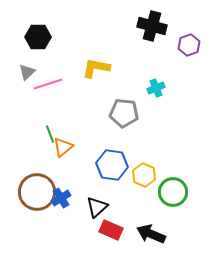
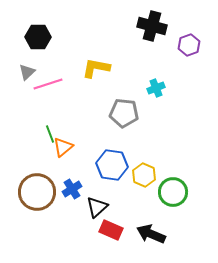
blue cross: moved 11 px right, 9 px up
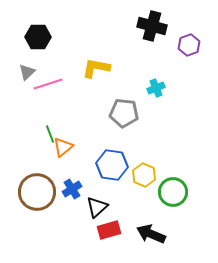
red rectangle: moved 2 px left; rotated 40 degrees counterclockwise
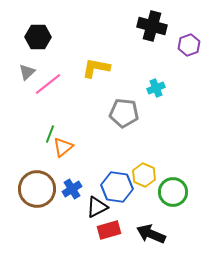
pink line: rotated 20 degrees counterclockwise
green line: rotated 42 degrees clockwise
blue hexagon: moved 5 px right, 22 px down
brown circle: moved 3 px up
black triangle: rotated 15 degrees clockwise
